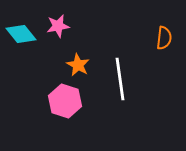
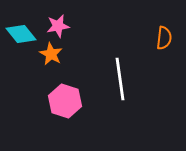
orange star: moved 27 px left, 11 px up
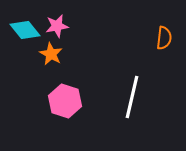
pink star: moved 1 px left
cyan diamond: moved 4 px right, 4 px up
white line: moved 12 px right, 18 px down; rotated 21 degrees clockwise
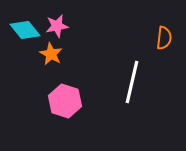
white line: moved 15 px up
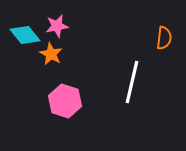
cyan diamond: moved 5 px down
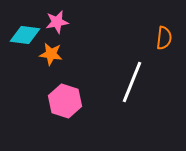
pink star: moved 4 px up
cyan diamond: rotated 44 degrees counterclockwise
orange star: rotated 20 degrees counterclockwise
white line: rotated 9 degrees clockwise
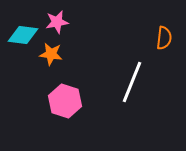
cyan diamond: moved 2 px left
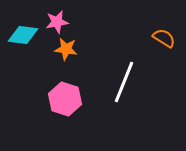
orange semicircle: rotated 65 degrees counterclockwise
orange star: moved 15 px right, 5 px up
white line: moved 8 px left
pink hexagon: moved 2 px up
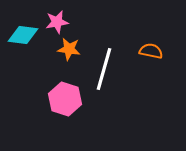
orange semicircle: moved 13 px left, 13 px down; rotated 20 degrees counterclockwise
orange star: moved 3 px right
white line: moved 20 px left, 13 px up; rotated 6 degrees counterclockwise
